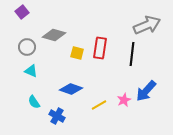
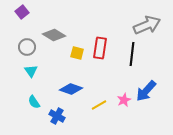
gray diamond: rotated 15 degrees clockwise
cyan triangle: rotated 32 degrees clockwise
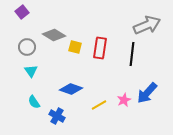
yellow square: moved 2 px left, 6 px up
blue arrow: moved 1 px right, 2 px down
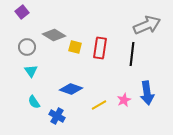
blue arrow: rotated 50 degrees counterclockwise
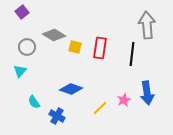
gray arrow: rotated 72 degrees counterclockwise
cyan triangle: moved 11 px left; rotated 16 degrees clockwise
yellow line: moved 1 px right, 3 px down; rotated 14 degrees counterclockwise
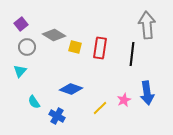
purple square: moved 1 px left, 12 px down
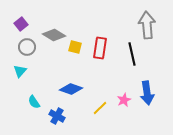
black line: rotated 20 degrees counterclockwise
